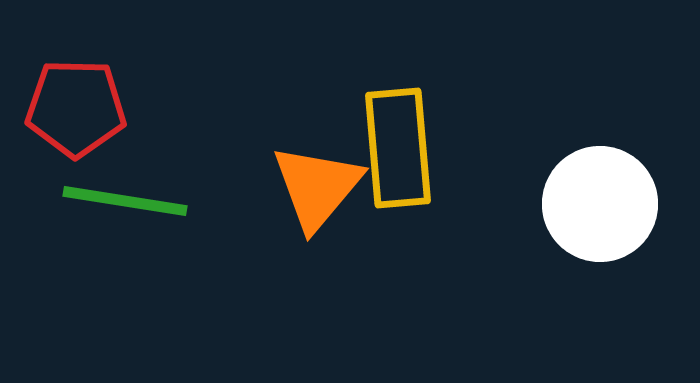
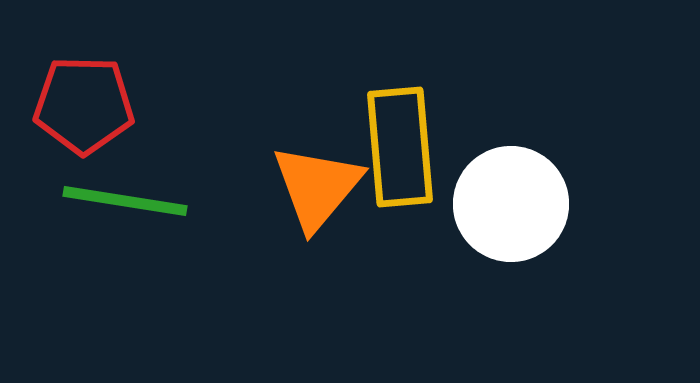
red pentagon: moved 8 px right, 3 px up
yellow rectangle: moved 2 px right, 1 px up
white circle: moved 89 px left
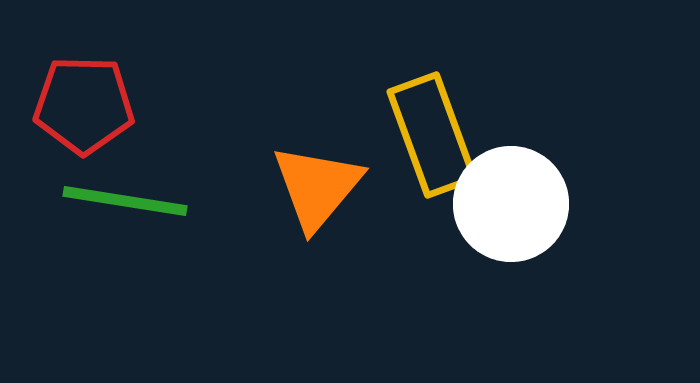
yellow rectangle: moved 32 px right, 12 px up; rotated 15 degrees counterclockwise
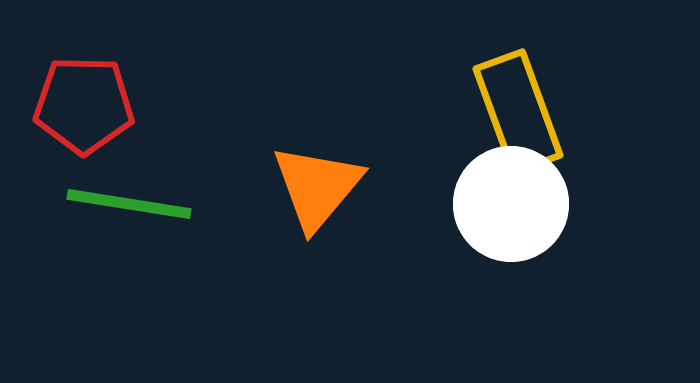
yellow rectangle: moved 86 px right, 23 px up
green line: moved 4 px right, 3 px down
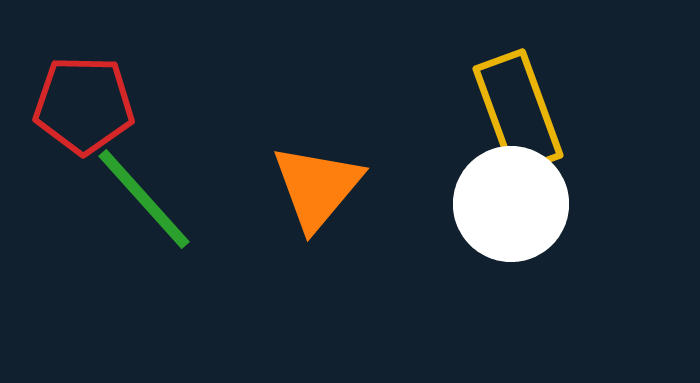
green line: moved 15 px right, 5 px up; rotated 39 degrees clockwise
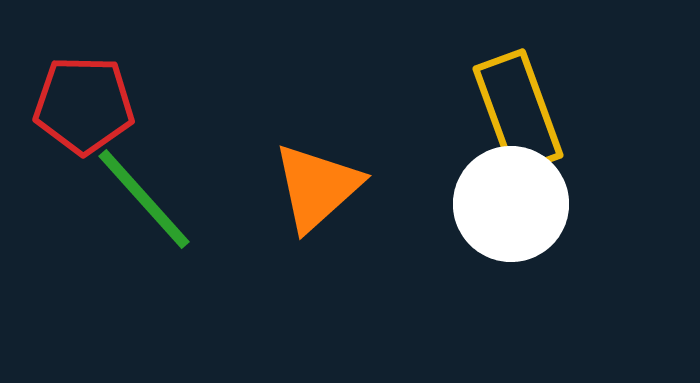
orange triangle: rotated 8 degrees clockwise
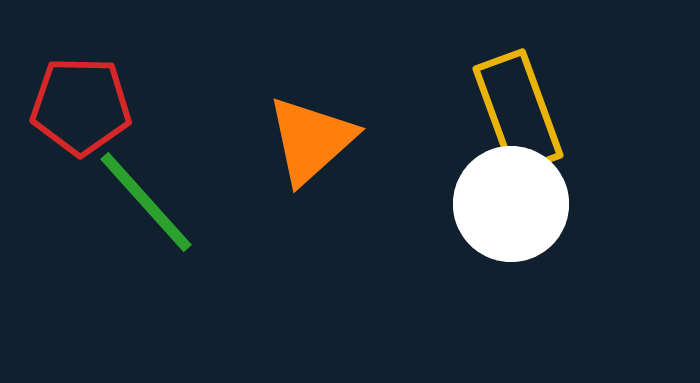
red pentagon: moved 3 px left, 1 px down
orange triangle: moved 6 px left, 47 px up
green line: moved 2 px right, 3 px down
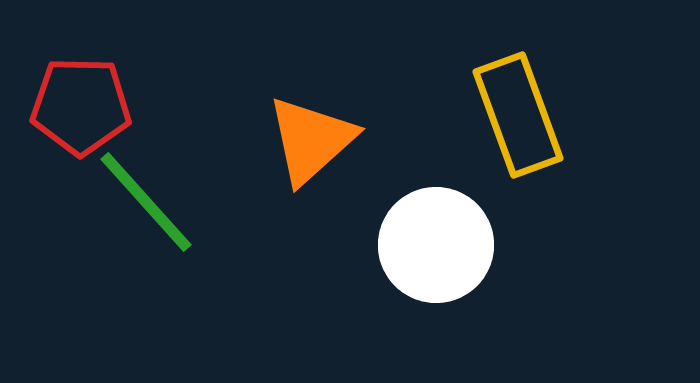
yellow rectangle: moved 3 px down
white circle: moved 75 px left, 41 px down
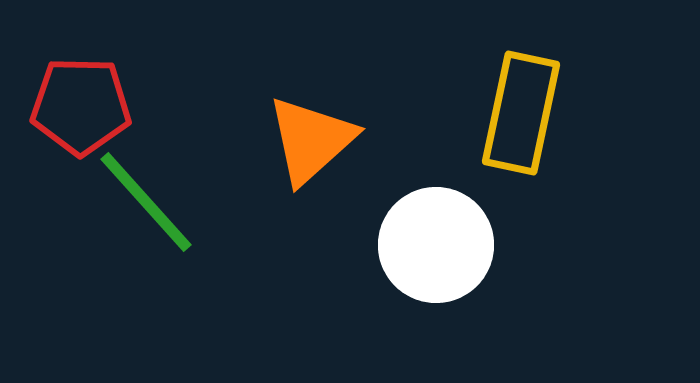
yellow rectangle: moved 3 px right, 2 px up; rotated 32 degrees clockwise
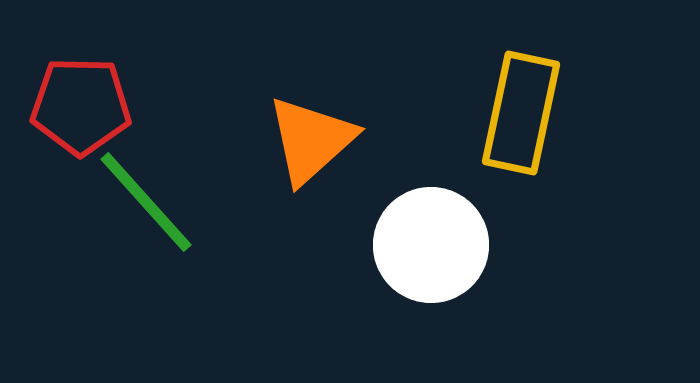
white circle: moved 5 px left
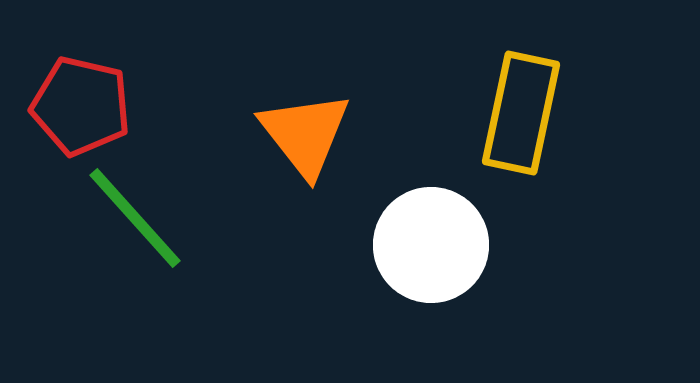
red pentagon: rotated 12 degrees clockwise
orange triangle: moved 6 px left, 6 px up; rotated 26 degrees counterclockwise
green line: moved 11 px left, 16 px down
